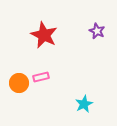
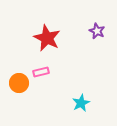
red star: moved 3 px right, 3 px down
pink rectangle: moved 5 px up
cyan star: moved 3 px left, 1 px up
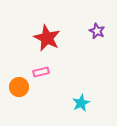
orange circle: moved 4 px down
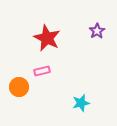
purple star: rotated 14 degrees clockwise
pink rectangle: moved 1 px right, 1 px up
cyan star: rotated 12 degrees clockwise
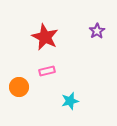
red star: moved 2 px left, 1 px up
pink rectangle: moved 5 px right
cyan star: moved 11 px left, 2 px up
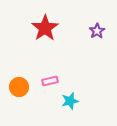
red star: moved 9 px up; rotated 12 degrees clockwise
pink rectangle: moved 3 px right, 10 px down
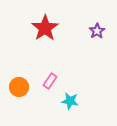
pink rectangle: rotated 42 degrees counterclockwise
cyan star: rotated 24 degrees clockwise
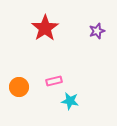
purple star: rotated 14 degrees clockwise
pink rectangle: moved 4 px right; rotated 42 degrees clockwise
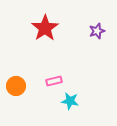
orange circle: moved 3 px left, 1 px up
